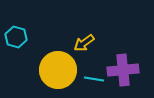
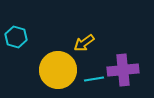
cyan line: rotated 18 degrees counterclockwise
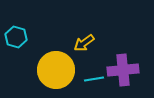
yellow circle: moved 2 px left
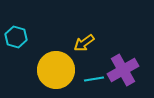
purple cross: rotated 24 degrees counterclockwise
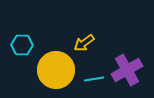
cyan hexagon: moved 6 px right, 8 px down; rotated 15 degrees counterclockwise
purple cross: moved 4 px right
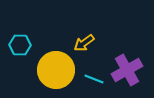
cyan hexagon: moved 2 px left
cyan line: rotated 30 degrees clockwise
